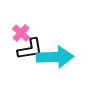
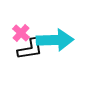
cyan arrow: moved 17 px up
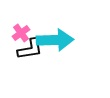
pink cross: rotated 12 degrees clockwise
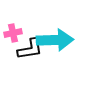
pink cross: moved 8 px left; rotated 24 degrees clockwise
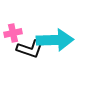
black L-shape: rotated 28 degrees clockwise
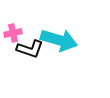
cyan arrow: moved 4 px right; rotated 18 degrees clockwise
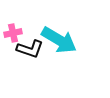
cyan arrow: rotated 15 degrees clockwise
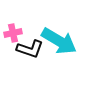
cyan arrow: moved 1 px down
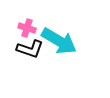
pink cross: moved 14 px right, 5 px up; rotated 30 degrees clockwise
